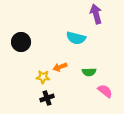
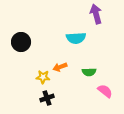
cyan semicircle: rotated 18 degrees counterclockwise
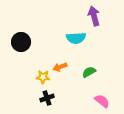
purple arrow: moved 2 px left, 2 px down
green semicircle: rotated 152 degrees clockwise
pink semicircle: moved 3 px left, 10 px down
